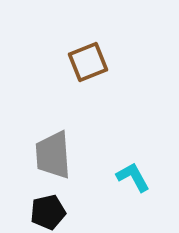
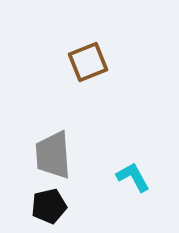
black pentagon: moved 1 px right, 6 px up
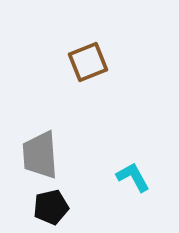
gray trapezoid: moved 13 px left
black pentagon: moved 2 px right, 1 px down
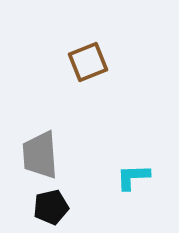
cyan L-shape: rotated 63 degrees counterclockwise
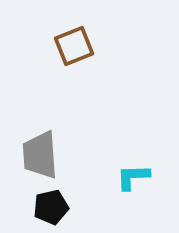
brown square: moved 14 px left, 16 px up
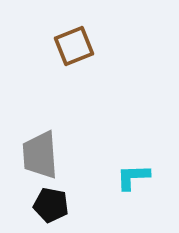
black pentagon: moved 2 px up; rotated 24 degrees clockwise
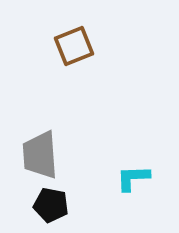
cyan L-shape: moved 1 px down
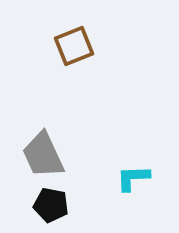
gray trapezoid: moved 3 px right; rotated 21 degrees counterclockwise
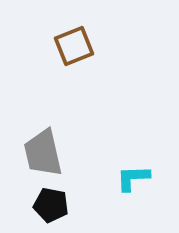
gray trapezoid: moved 2 px up; rotated 12 degrees clockwise
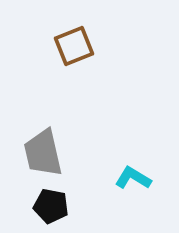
cyan L-shape: rotated 33 degrees clockwise
black pentagon: moved 1 px down
